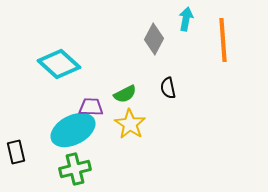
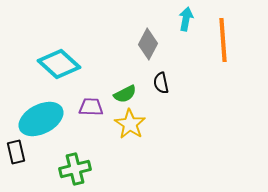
gray diamond: moved 6 px left, 5 px down
black semicircle: moved 7 px left, 5 px up
cyan ellipse: moved 32 px left, 11 px up
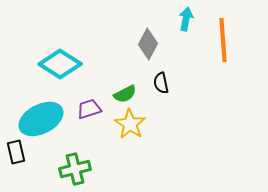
cyan diamond: moved 1 px right; rotated 9 degrees counterclockwise
purple trapezoid: moved 2 px left, 2 px down; rotated 20 degrees counterclockwise
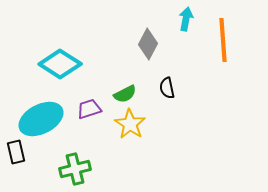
black semicircle: moved 6 px right, 5 px down
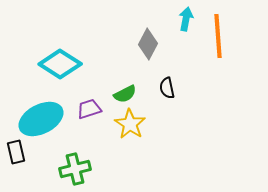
orange line: moved 5 px left, 4 px up
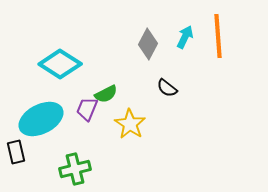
cyan arrow: moved 1 px left, 18 px down; rotated 15 degrees clockwise
black semicircle: rotated 40 degrees counterclockwise
green semicircle: moved 19 px left
purple trapezoid: moved 2 px left; rotated 50 degrees counterclockwise
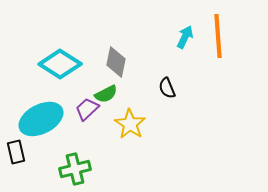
gray diamond: moved 32 px left, 18 px down; rotated 16 degrees counterclockwise
black semicircle: rotated 30 degrees clockwise
purple trapezoid: rotated 25 degrees clockwise
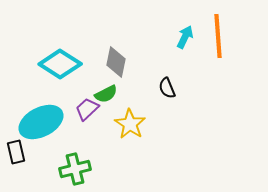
cyan ellipse: moved 3 px down
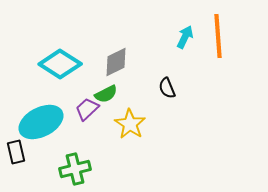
gray diamond: rotated 52 degrees clockwise
